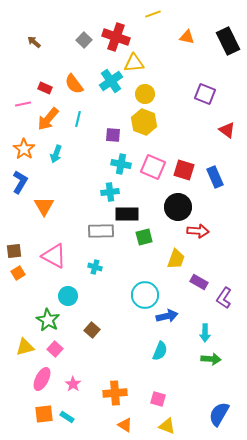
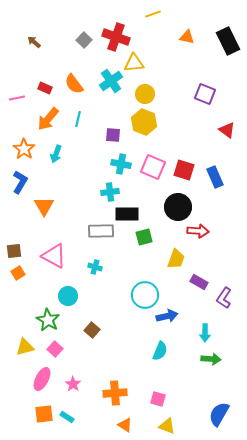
pink line at (23, 104): moved 6 px left, 6 px up
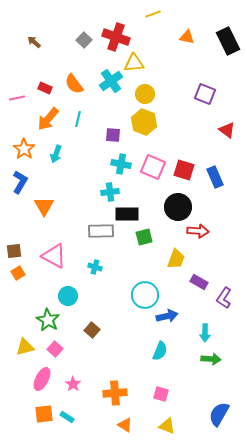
pink square at (158, 399): moved 3 px right, 5 px up
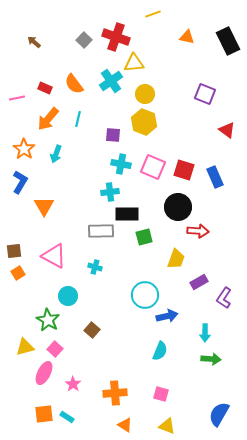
purple rectangle at (199, 282): rotated 60 degrees counterclockwise
pink ellipse at (42, 379): moved 2 px right, 6 px up
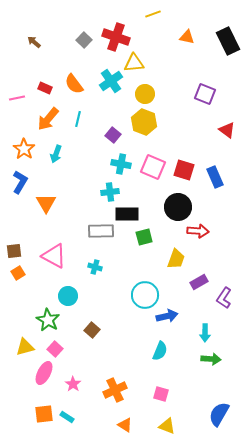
purple square at (113, 135): rotated 35 degrees clockwise
orange triangle at (44, 206): moved 2 px right, 3 px up
orange cross at (115, 393): moved 3 px up; rotated 20 degrees counterclockwise
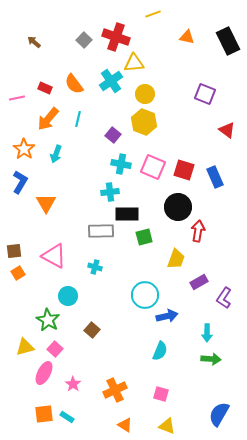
red arrow at (198, 231): rotated 85 degrees counterclockwise
cyan arrow at (205, 333): moved 2 px right
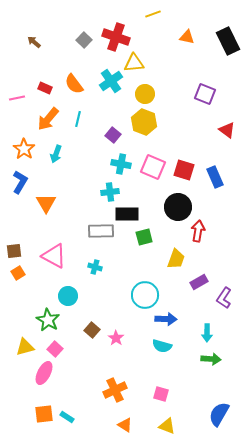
blue arrow at (167, 316): moved 1 px left, 3 px down; rotated 15 degrees clockwise
cyan semicircle at (160, 351): moved 2 px right, 5 px up; rotated 84 degrees clockwise
pink star at (73, 384): moved 43 px right, 46 px up
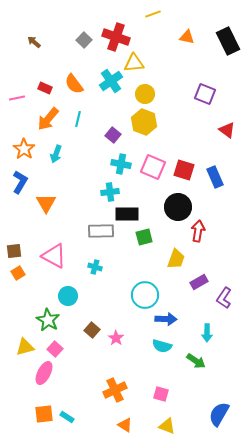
green arrow at (211, 359): moved 15 px left, 2 px down; rotated 30 degrees clockwise
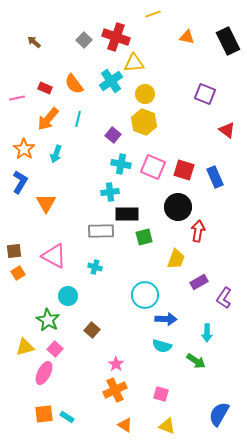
pink star at (116, 338): moved 26 px down
